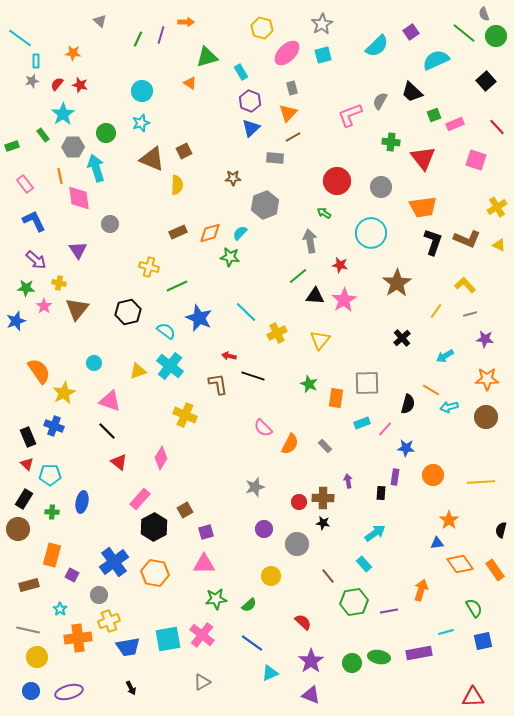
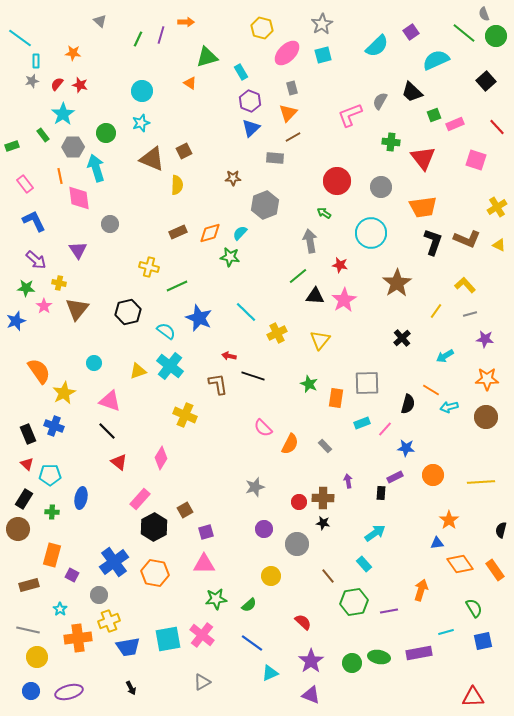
black rectangle at (28, 437): moved 3 px up
purple rectangle at (395, 477): rotated 56 degrees clockwise
blue ellipse at (82, 502): moved 1 px left, 4 px up
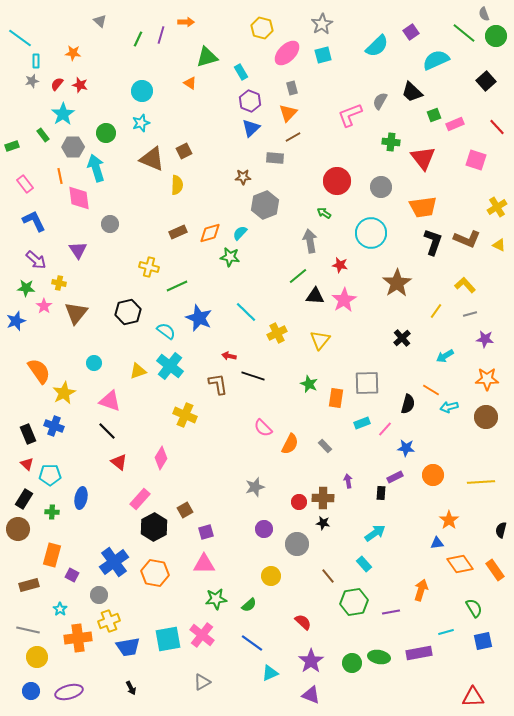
brown star at (233, 178): moved 10 px right, 1 px up
brown triangle at (77, 309): moved 1 px left, 4 px down
purple line at (389, 611): moved 2 px right, 1 px down
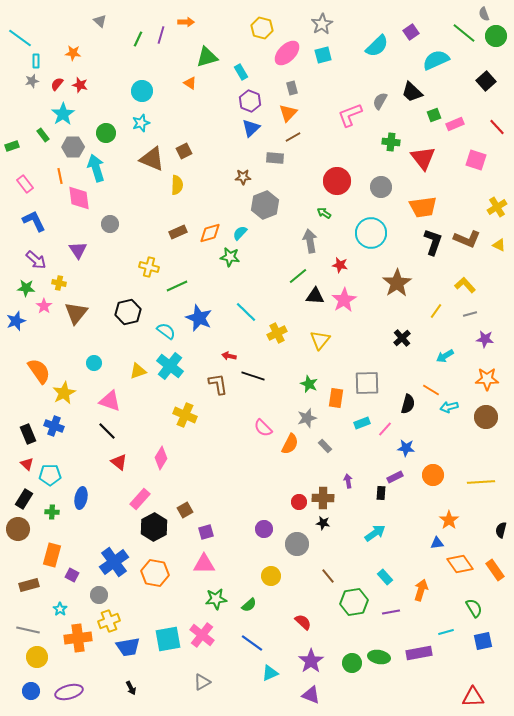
gray star at (255, 487): moved 52 px right, 69 px up
cyan rectangle at (364, 564): moved 21 px right, 13 px down
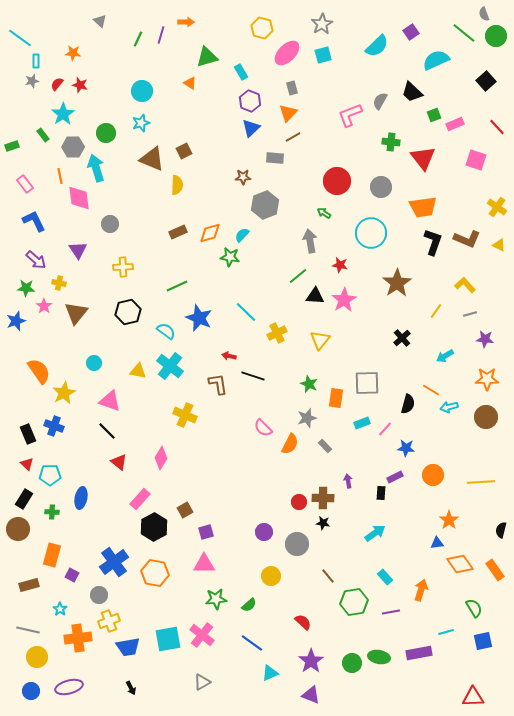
yellow cross at (497, 207): rotated 24 degrees counterclockwise
cyan semicircle at (240, 233): moved 2 px right, 2 px down
yellow cross at (149, 267): moved 26 px left; rotated 18 degrees counterclockwise
yellow triangle at (138, 371): rotated 30 degrees clockwise
purple circle at (264, 529): moved 3 px down
purple ellipse at (69, 692): moved 5 px up
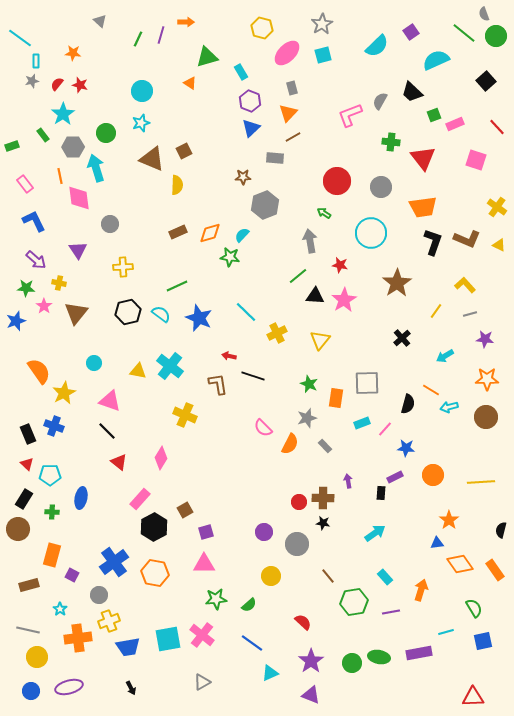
cyan semicircle at (166, 331): moved 5 px left, 17 px up
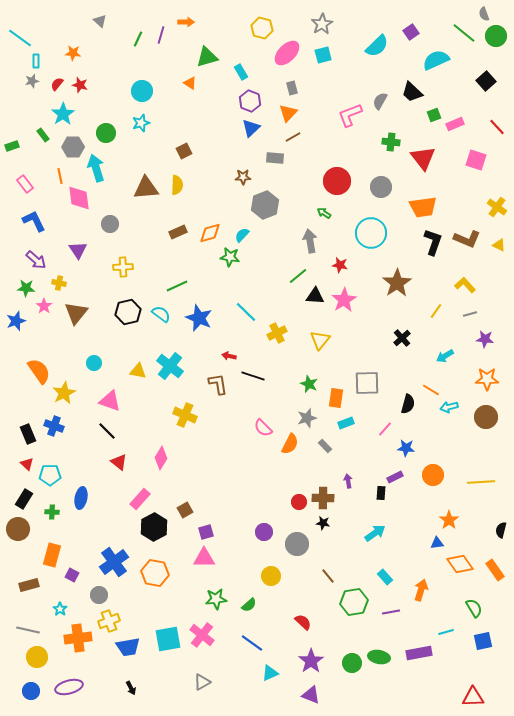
brown triangle at (152, 159): moved 6 px left, 29 px down; rotated 28 degrees counterclockwise
cyan rectangle at (362, 423): moved 16 px left
pink triangle at (204, 564): moved 6 px up
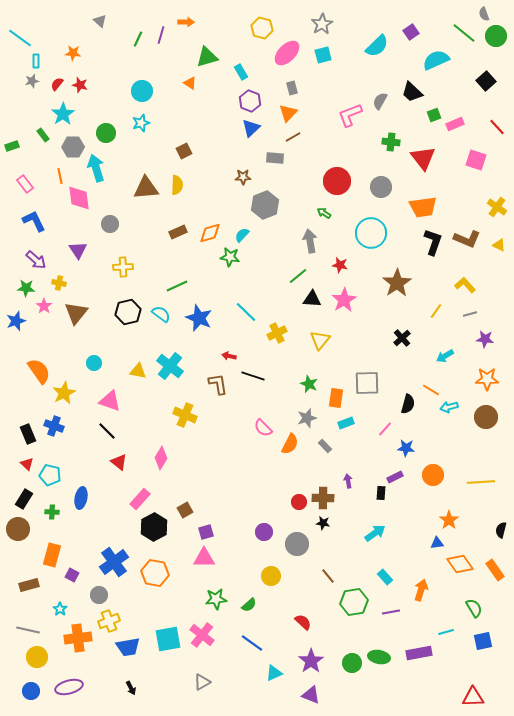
black triangle at (315, 296): moved 3 px left, 3 px down
cyan pentagon at (50, 475): rotated 15 degrees clockwise
cyan triangle at (270, 673): moved 4 px right
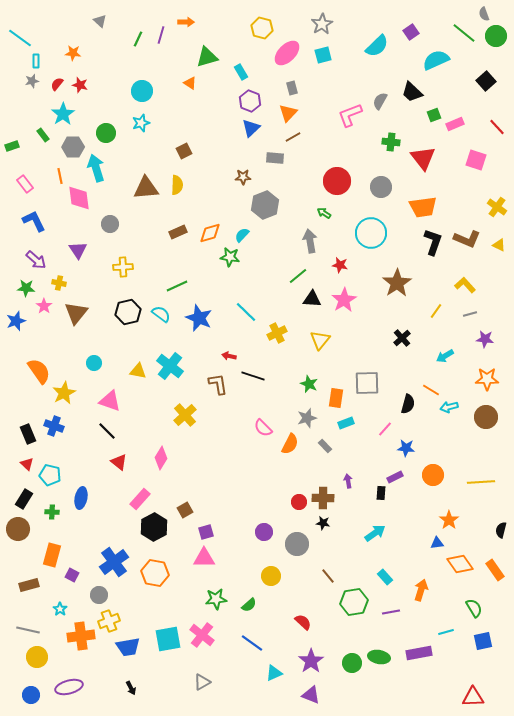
yellow cross at (185, 415): rotated 25 degrees clockwise
orange cross at (78, 638): moved 3 px right, 2 px up
blue circle at (31, 691): moved 4 px down
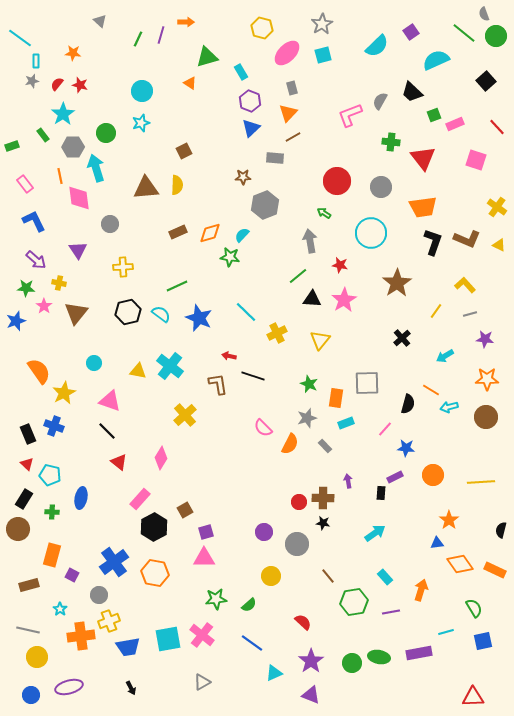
orange rectangle at (495, 570): rotated 30 degrees counterclockwise
